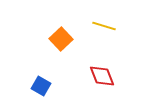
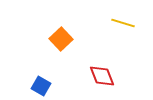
yellow line: moved 19 px right, 3 px up
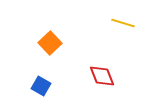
orange square: moved 11 px left, 4 px down
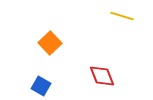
yellow line: moved 1 px left, 7 px up
